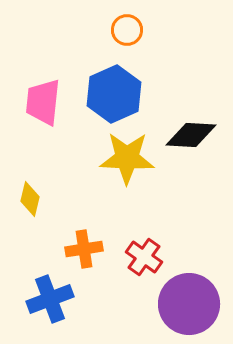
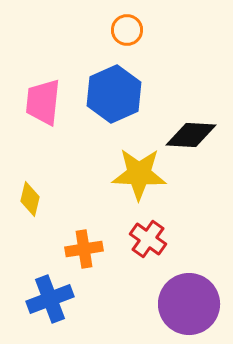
yellow star: moved 12 px right, 16 px down
red cross: moved 4 px right, 18 px up
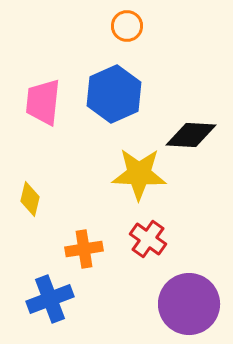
orange circle: moved 4 px up
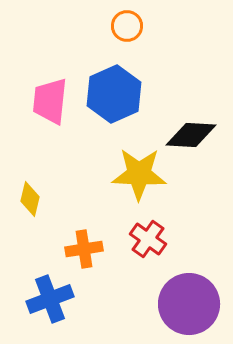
pink trapezoid: moved 7 px right, 1 px up
